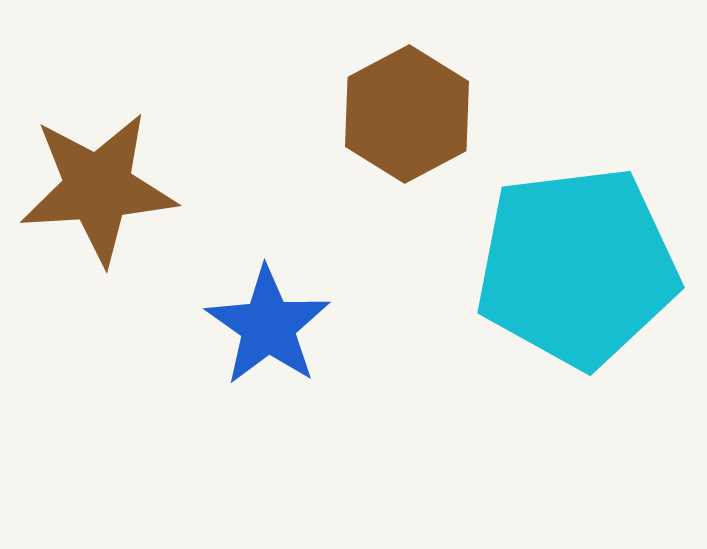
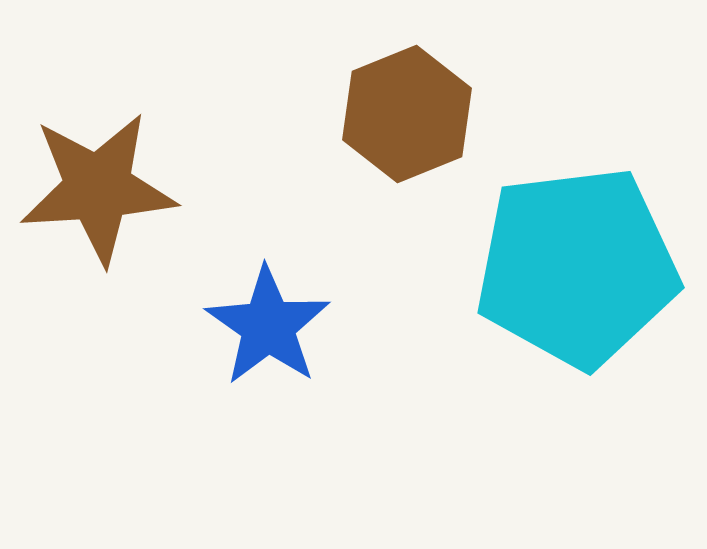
brown hexagon: rotated 6 degrees clockwise
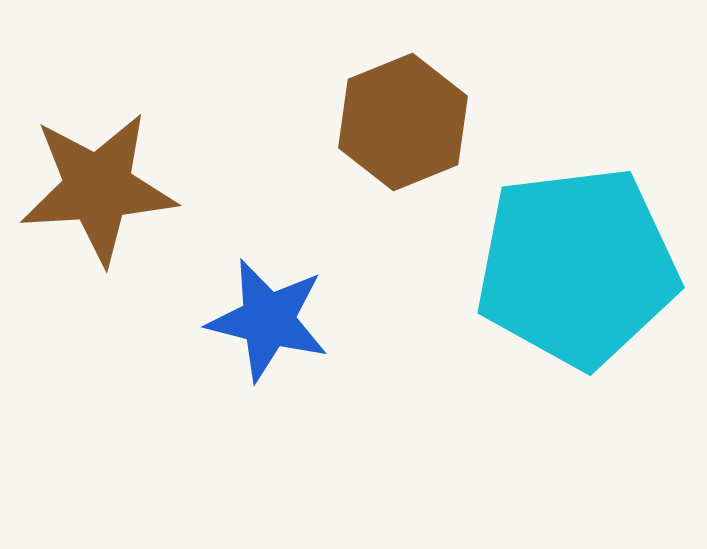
brown hexagon: moved 4 px left, 8 px down
blue star: moved 6 px up; rotated 21 degrees counterclockwise
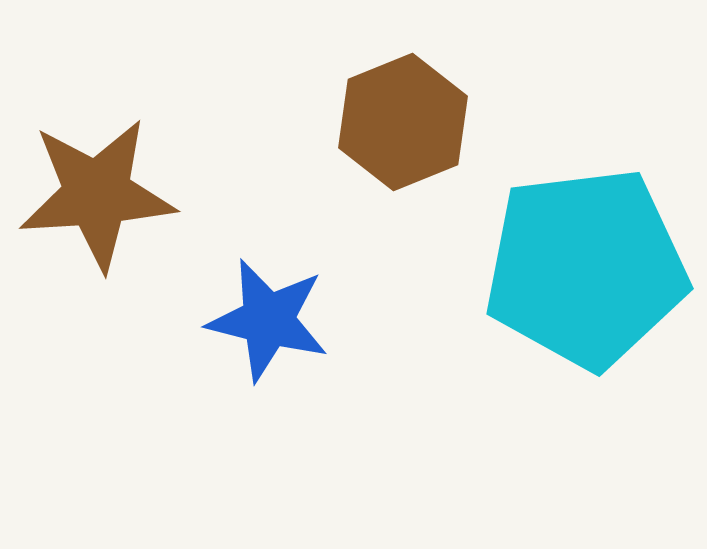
brown star: moved 1 px left, 6 px down
cyan pentagon: moved 9 px right, 1 px down
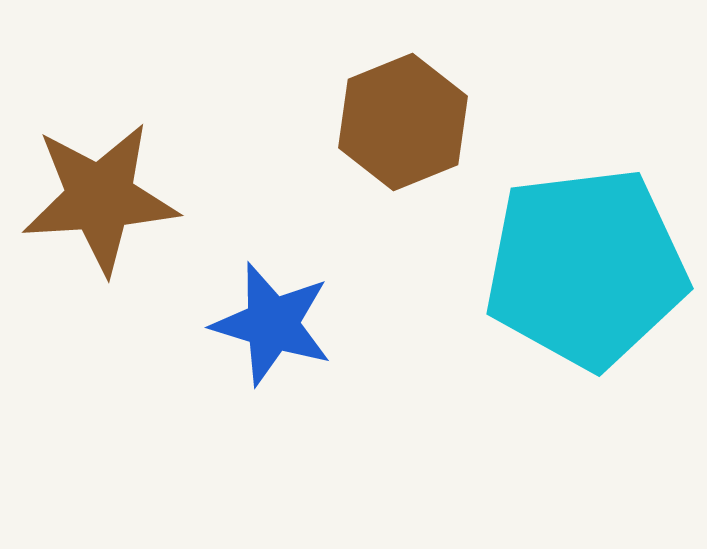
brown star: moved 3 px right, 4 px down
blue star: moved 4 px right, 4 px down; rotated 3 degrees clockwise
